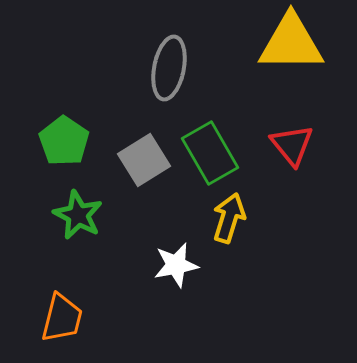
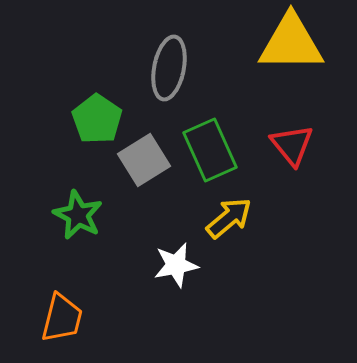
green pentagon: moved 33 px right, 22 px up
green rectangle: moved 3 px up; rotated 6 degrees clockwise
yellow arrow: rotated 33 degrees clockwise
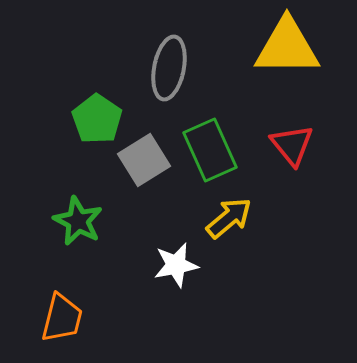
yellow triangle: moved 4 px left, 4 px down
green star: moved 6 px down
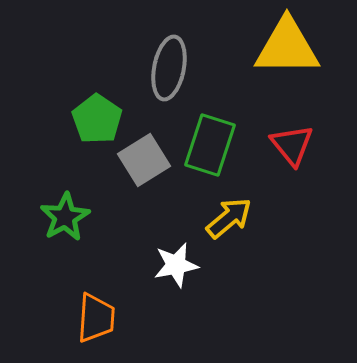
green rectangle: moved 5 px up; rotated 42 degrees clockwise
green star: moved 13 px left, 4 px up; rotated 15 degrees clockwise
orange trapezoid: moved 34 px right; rotated 10 degrees counterclockwise
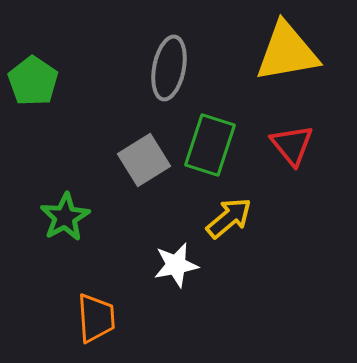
yellow triangle: moved 5 px down; rotated 10 degrees counterclockwise
green pentagon: moved 64 px left, 38 px up
orange trapezoid: rotated 8 degrees counterclockwise
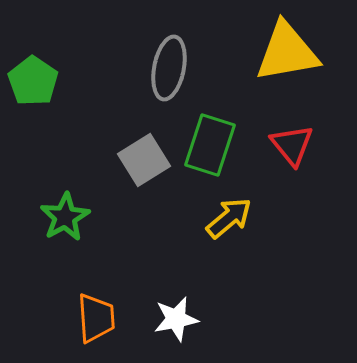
white star: moved 54 px down
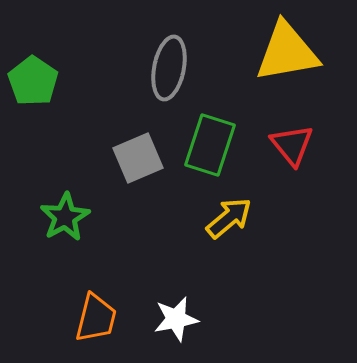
gray square: moved 6 px left, 2 px up; rotated 9 degrees clockwise
orange trapezoid: rotated 18 degrees clockwise
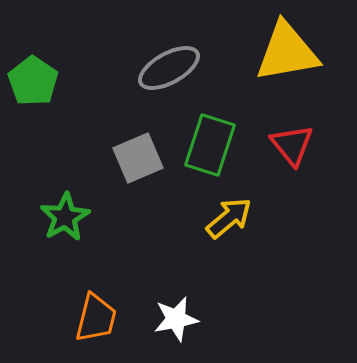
gray ellipse: rotated 50 degrees clockwise
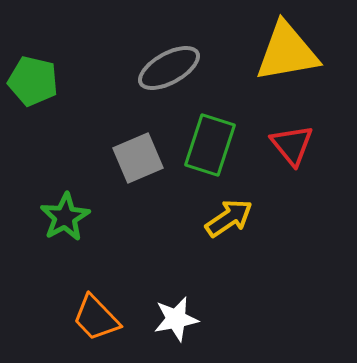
green pentagon: rotated 21 degrees counterclockwise
yellow arrow: rotated 6 degrees clockwise
orange trapezoid: rotated 122 degrees clockwise
